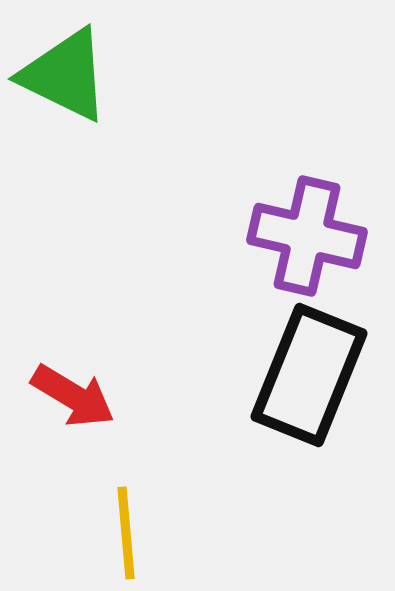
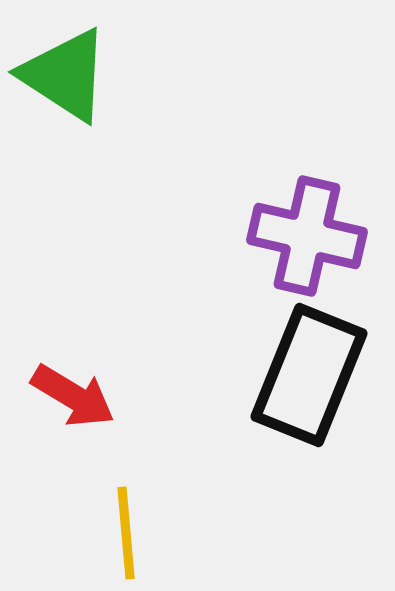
green triangle: rotated 7 degrees clockwise
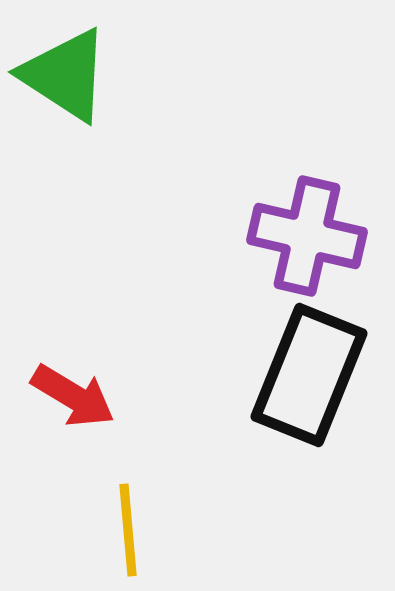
yellow line: moved 2 px right, 3 px up
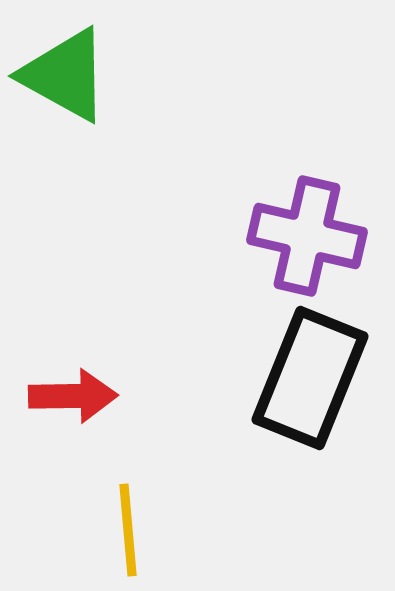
green triangle: rotated 4 degrees counterclockwise
black rectangle: moved 1 px right, 3 px down
red arrow: rotated 32 degrees counterclockwise
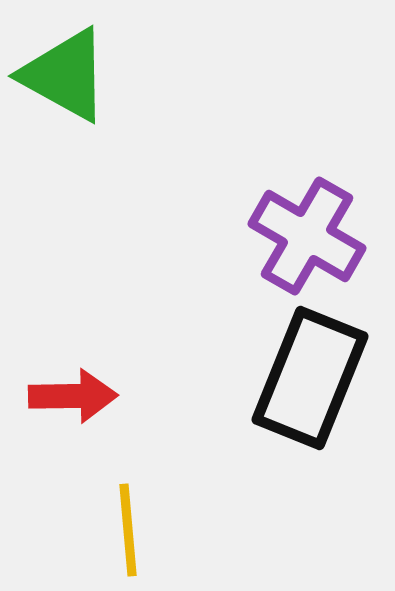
purple cross: rotated 17 degrees clockwise
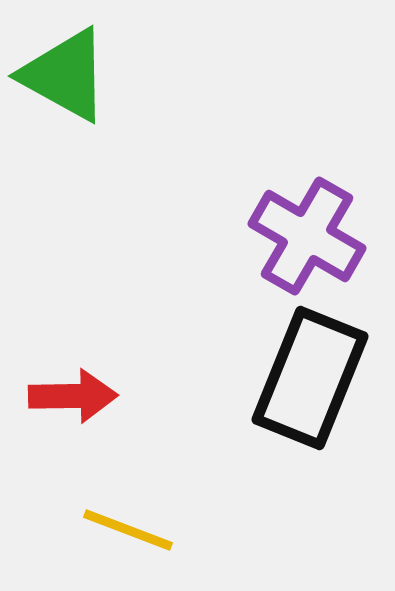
yellow line: rotated 64 degrees counterclockwise
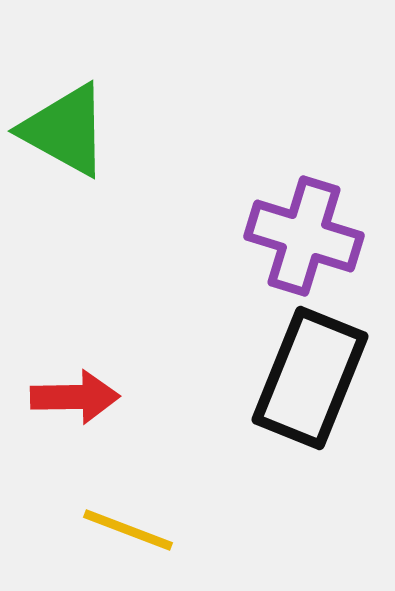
green triangle: moved 55 px down
purple cross: moved 3 px left; rotated 13 degrees counterclockwise
red arrow: moved 2 px right, 1 px down
